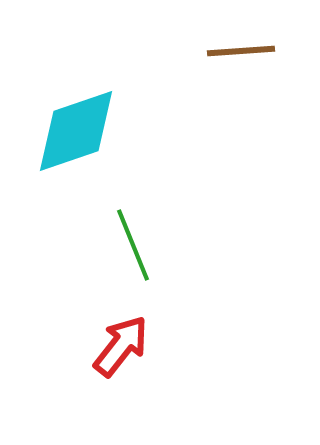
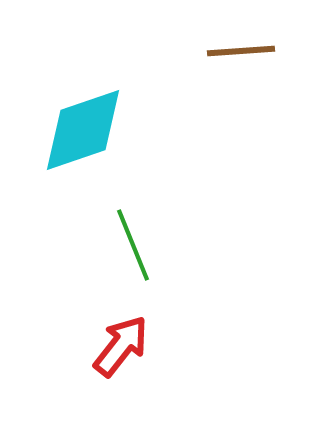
cyan diamond: moved 7 px right, 1 px up
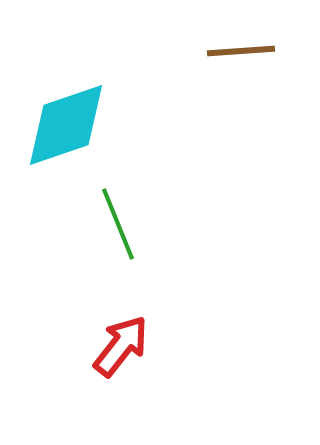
cyan diamond: moved 17 px left, 5 px up
green line: moved 15 px left, 21 px up
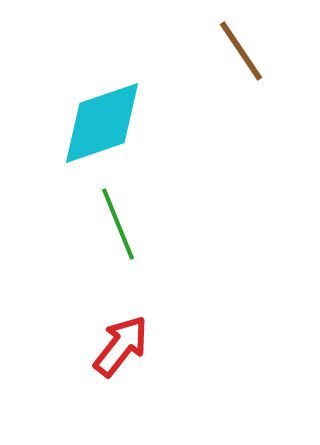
brown line: rotated 60 degrees clockwise
cyan diamond: moved 36 px right, 2 px up
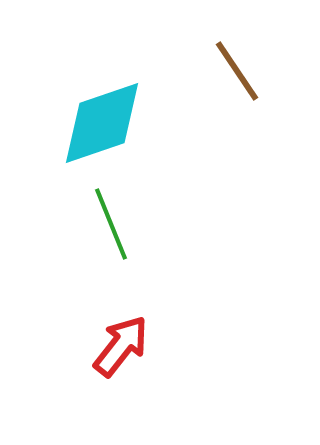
brown line: moved 4 px left, 20 px down
green line: moved 7 px left
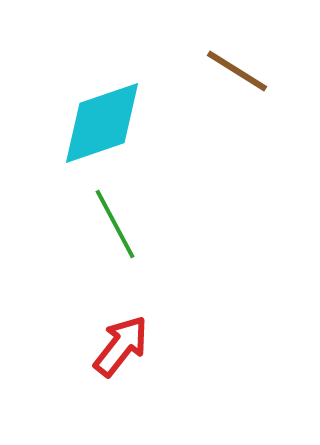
brown line: rotated 24 degrees counterclockwise
green line: moved 4 px right; rotated 6 degrees counterclockwise
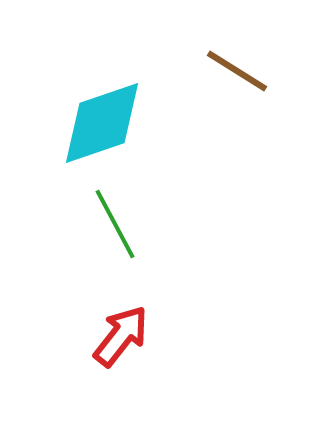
red arrow: moved 10 px up
